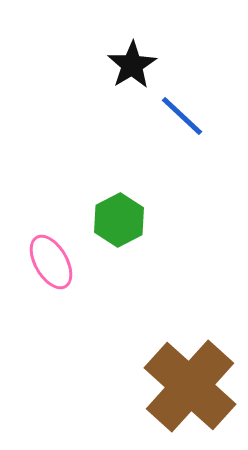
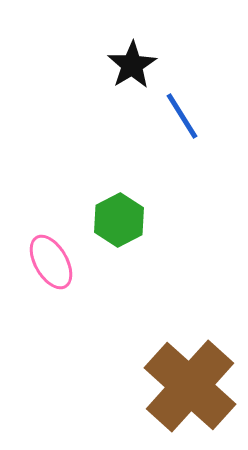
blue line: rotated 15 degrees clockwise
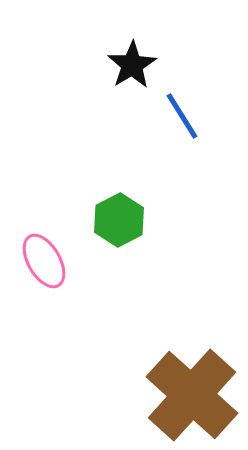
pink ellipse: moved 7 px left, 1 px up
brown cross: moved 2 px right, 9 px down
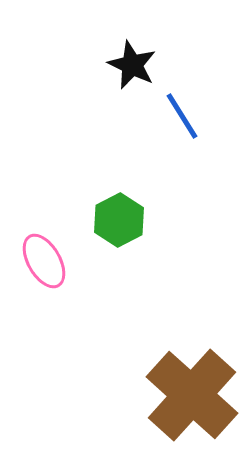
black star: rotated 15 degrees counterclockwise
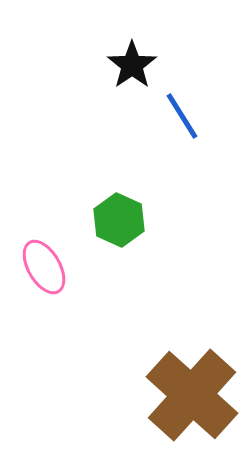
black star: rotated 12 degrees clockwise
green hexagon: rotated 9 degrees counterclockwise
pink ellipse: moved 6 px down
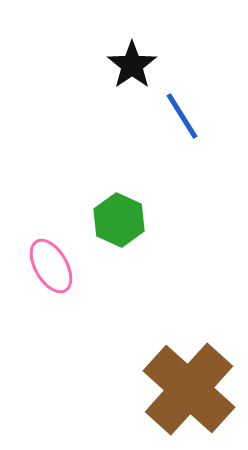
pink ellipse: moved 7 px right, 1 px up
brown cross: moved 3 px left, 6 px up
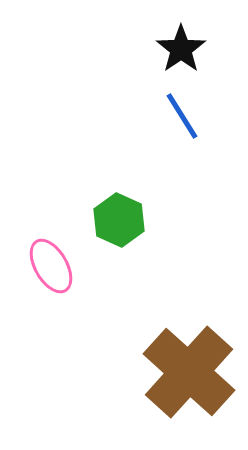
black star: moved 49 px right, 16 px up
brown cross: moved 17 px up
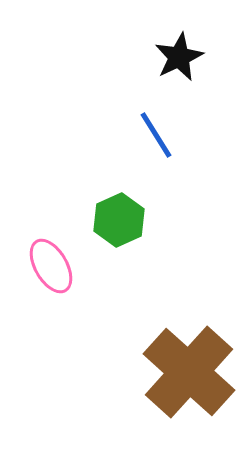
black star: moved 2 px left, 8 px down; rotated 9 degrees clockwise
blue line: moved 26 px left, 19 px down
green hexagon: rotated 12 degrees clockwise
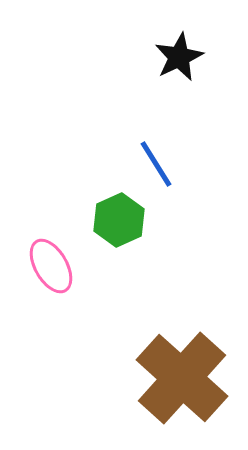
blue line: moved 29 px down
brown cross: moved 7 px left, 6 px down
